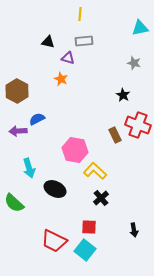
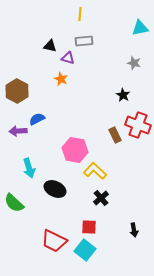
black triangle: moved 2 px right, 4 px down
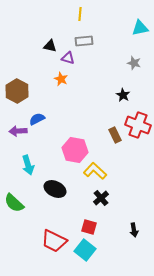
cyan arrow: moved 1 px left, 3 px up
red square: rotated 14 degrees clockwise
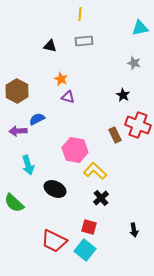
purple triangle: moved 39 px down
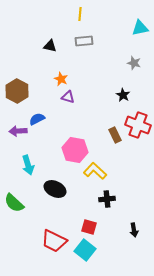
black cross: moved 6 px right, 1 px down; rotated 35 degrees clockwise
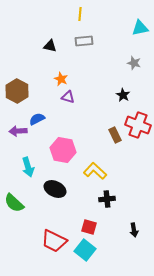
pink hexagon: moved 12 px left
cyan arrow: moved 2 px down
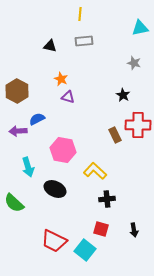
red cross: rotated 20 degrees counterclockwise
red square: moved 12 px right, 2 px down
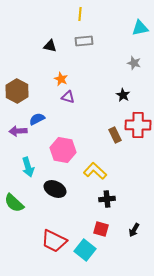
black arrow: rotated 40 degrees clockwise
